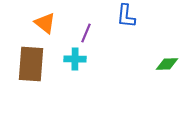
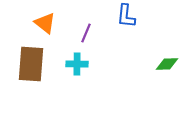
cyan cross: moved 2 px right, 5 px down
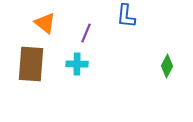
green diamond: moved 2 px down; rotated 60 degrees counterclockwise
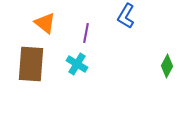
blue L-shape: rotated 25 degrees clockwise
purple line: rotated 12 degrees counterclockwise
cyan cross: rotated 30 degrees clockwise
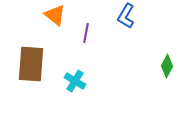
orange triangle: moved 10 px right, 8 px up
cyan cross: moved 2 px left, 17 px down
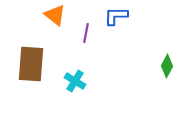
blue L-shape: moved 10 px left; rotated 60 degrees clockwise
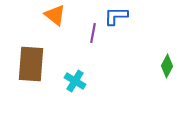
purple line: moved 7 px right
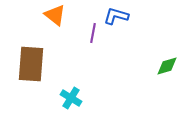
blue L-shape: rotated 15 degrees clockwise
green diamond: rotated 45 degrees clockwise
cyan cross: moved 4 px left, 17 px down
